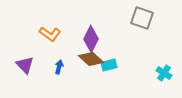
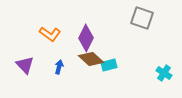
purple diamond: moved 5 px left, 1 px up
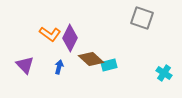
purple diamond: moved 16 px left
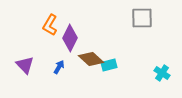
gray square: rotated 20 degrees counterclockwise
orange L-shape: moved 9 px up; rotated 85 degrees clockwise
blue arrow: rotated 16 degrees clockwise
cyan cross: moved 2 px left
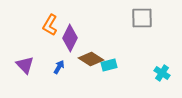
brown diamond: rotated 10 degrees counterclockwise
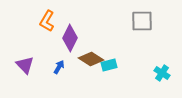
gray square: moved 3 px down
orange L-shape: moved 3 px left, 4 px up
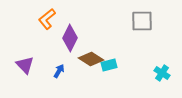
orange L-shape: moved 2 px up; rotated 20 degrees clockwise
blue arrow: moved 4 px down
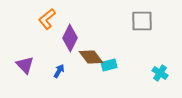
brown diamond: moved 2 px up; rotated 20 degrees clockwise
cyan cross: moved 2 px left
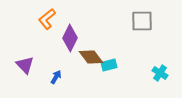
blue arrow: moved 3 px left, 6 px down
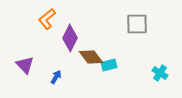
gray square: moved 5 px left, 3 px down
